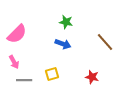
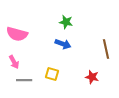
pink semicircle: rotated 60 degrees clockwise
brown line: moved 1 px right, 7 px down; rotated 30 degrees clockwise
yellow square: rotated 32 degrees clockwise
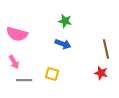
green star: moved 1 px left, 1 px up
red star: moved 9 px right, 4 px up
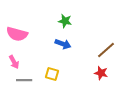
brown line: moved 1 px down; rotated 60 degrees clockwise
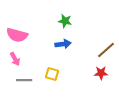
pink semicircle: moved 1 px down
blue arrow: rotated 28 degrees counterclockwise
pink arrow: moved 1 px right, 3 px up
red star: rotated 16 degrees counterclockwise
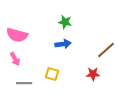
green star: moved 1 px down
red star: moved 8 px left, 1 px down
gray line: moved 3 px down
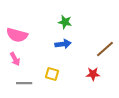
brown line: moved 1 px left, 1 px up
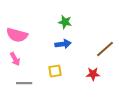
yellow square: moved 3 px right, 3 px up; rotated 24 degrees counterclockwise
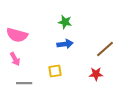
blue arrow: moved 2 px right
red star: moved 3 px right
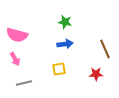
brown line: rotated 72 degrees counterclockwise
yellow square: moved 4 px right, 2 px up
gray line: rotated 14 degrees counterclockwise
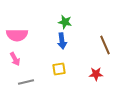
pink semicircle: rotated 15 degrees counterclockwise
blue arrow: moved 3 px left, 3 px up; rotated 91 degrees clockwise
brown line: moved 4 px up
gray line: moved 2 px right, 1 px up
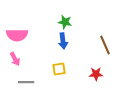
blue arrow: moved 1 px right
gray line: rotated 14 degrees clockwise
